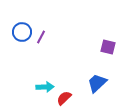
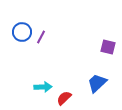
cyan arrow: moved 2 px left
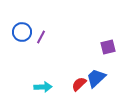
purple square: rotated 28 degrees counterclockwise
blue trapezoid: moved 1 px left, 5 px up
red semicircle: moved 15 px right, 14 px up
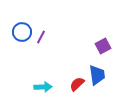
purple square: moved 5 px left, 1 px up; rotated 14 degrees counterclockwise
blue trapezoid: moved 1 px right, 3 px up; rotated 125 degrees clockwise
red semicircle: moved 2 px left
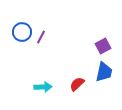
blue trapezoid: moved 7 px right, 3 px up; rotated 20 degrees clockwise
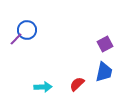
blue circle: moved 5 px right, 2 px up
purple line: moved 25 px left, 2 px down; rotated 16 degrees clockwise
purple square: moved 2 px right, 2 px up
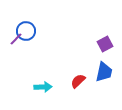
blue circle: moved 1 px left, 1 px down
red semicircle: moved 1 px right, 3 px up
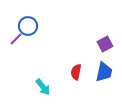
blue circle: moved 2 px right, 5 px up
red semicircle: moved 2 px left, 9 px up; rotated 35 degrees counterclockwise
cyan arrow: rotated 54 degrees clockwise
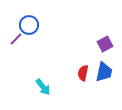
blue circle: moved 1 px right, 1 px up
red semicircle: moved 7 px right, 1 px down
